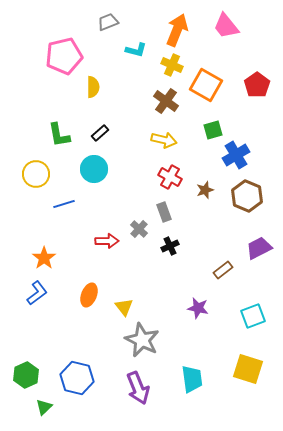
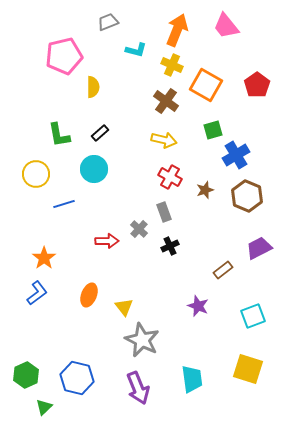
purple star: moved 2 px up; rotated 10 degrees clockwise
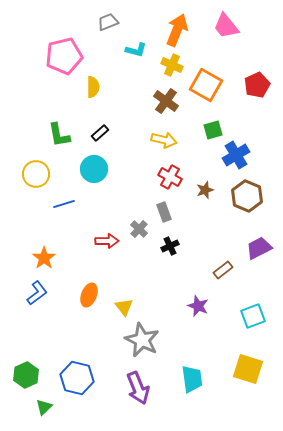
red pentagon: rotated 10 degrees clockwise
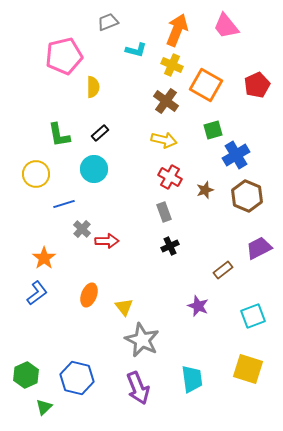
gray cross: moved 57 px left
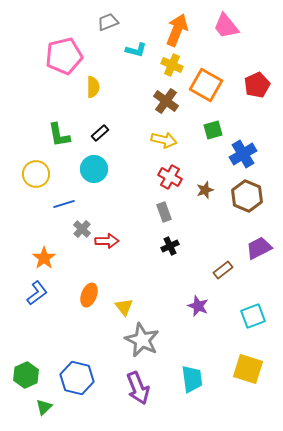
blue cross: moved 7 px right, 1 px up
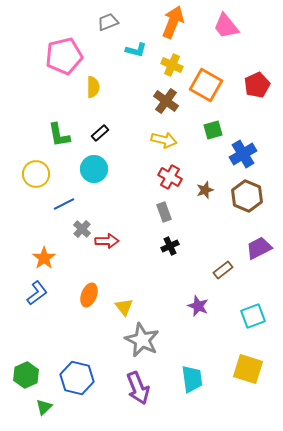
orange arrow: moved 4 px left, 8 px up
blue line: rotated 10 degrees counterclockwise
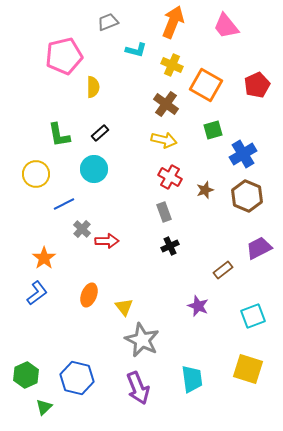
brown cross: moved 3 px down
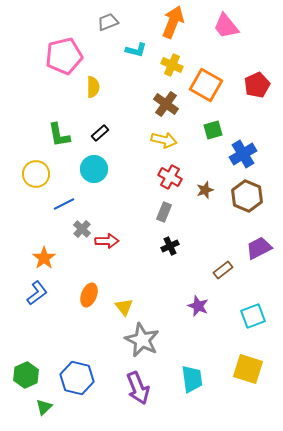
gray rectangle: rotated 42 degrees clockwise
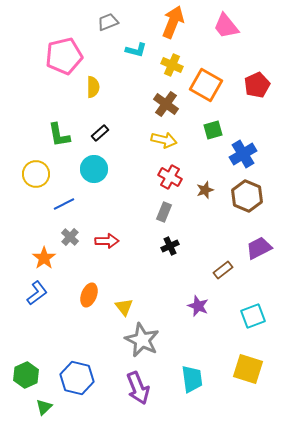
gray cross: moved 12 px left, 8 px down
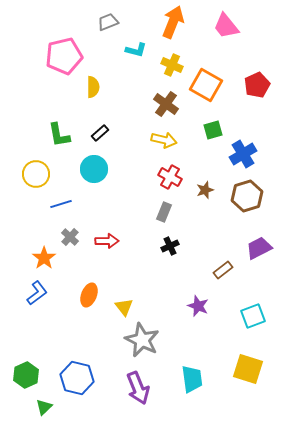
brown hexagon: rotated 20 degrees clockwise
blue line: moved 3 px left; rotated 10 degrees clockwise
